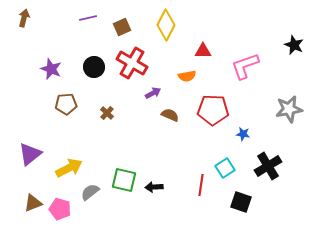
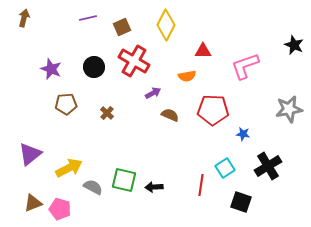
red cross: moved 2 px right, 2 px up
gray semicircle: moved 3 px right, 5 px up; rotated 66 degrees clockwise
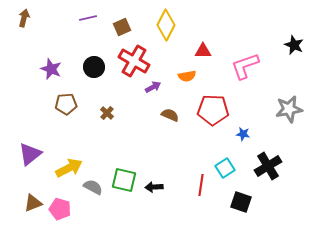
purple arrow: moved 6 px up
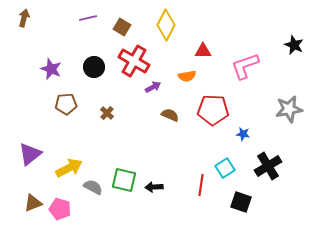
brown square: rotated 36 degrees counterclockwise
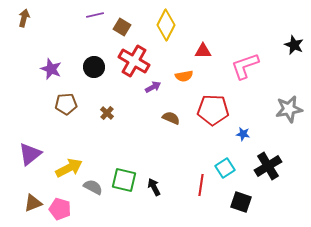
purple line: moved 7 px right, 3 px up
orange semicircle: moved 3 px left
brown semicircle: moved 1 px right, 3 px down
black arrow: rotated 66 degrees clockwise
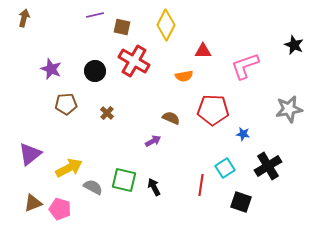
brown square: rotated 18 degrees counterclockwise
black circle: moved 1 px right, 4 px down
purple arrow: moved 54 px down
